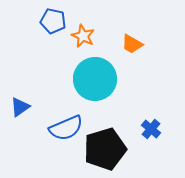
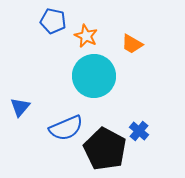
orange star: moved 3 px right
cyan circle: moved 1 px left, 3 px up
blue triangle: rotated 15 degrees counterclockwise
blue cross: moved 12 px left, 2 px down
black pentagon: rotated 27 degrees counterclockwise
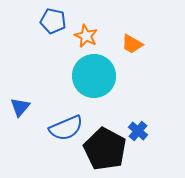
blue cross: moved 1 px left
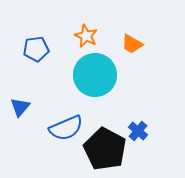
blue pentagon: moved 17 px left, 28 px down; rotated 20 degrees counterclockwise
cyan circle: moved 1 px right, 1 px up
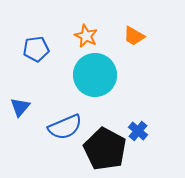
orange trapezoid: moved 2 px right, 8 px up
blue semicircle: moved 1 px left, 1 px up
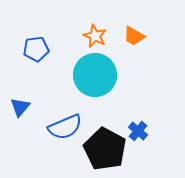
orange star: moved 9 px right
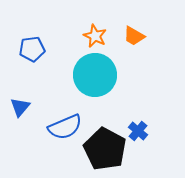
blue pentagon: moved 4 px left
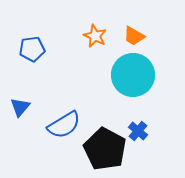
cyan circle: moved 38 px right
blue semicircle: moved 1 px left, 2 px up; rotated 8 degrees counterclockwise
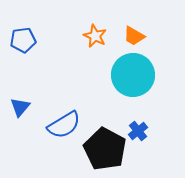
blue pentagon: moved 9 px left, 9 px up
blue cross: rotated 12 degrees clockwise
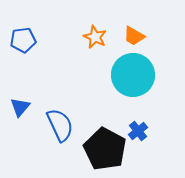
orange star: moved 1 px down
blue semicircle: moved 4 px left; rotated 84 degrees counterclockwise
